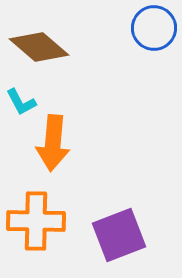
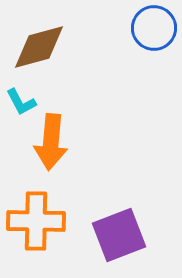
brown diamond: rotated 56 degrees counterclockwise
orange arrow: moved 2 px left, 1 px up
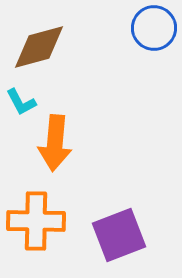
orange arrow: moved 4 px right, 1 px down
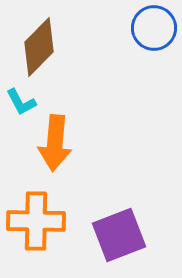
brown diamond: rotated 30 degrees counterclockwise
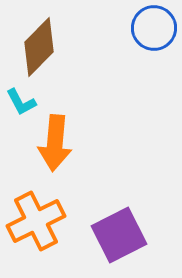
orange cross: rotated 28 degrees counterclockwise
purple square: rotated 6 degrees counterclockwise
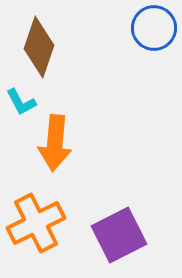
brown diamond: rotated 26 degrees counterclockwise
orange cross: moved 2 px down
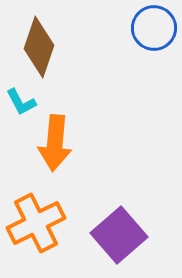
purple square: rotated 14 degrees counterclockwise
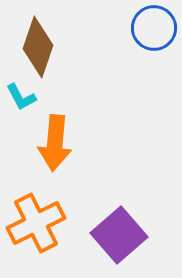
brown diamond: moved 1 px left
cyan L-shape: moved 5 px up
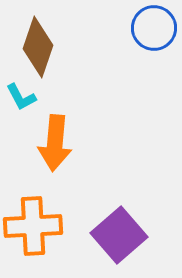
orange cross: moved 3 px left, 3 px down; rotated 24 degrees clockwise
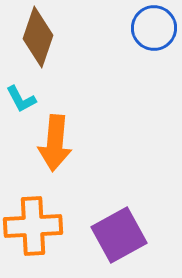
brown diamond: moved 10 px up
cyan L-shape: moved 2 px down
purple square: rotated 12 degrees clockwise
